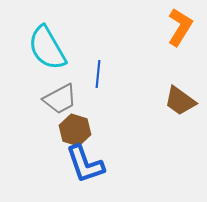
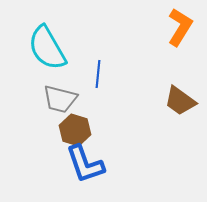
gray trapezoid: rotated 42 degrees clockwise
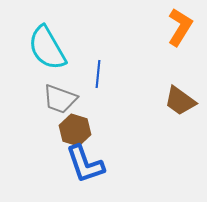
gray trapezoid: rotated 6 degrees clockwise
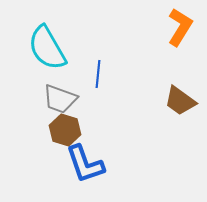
brown hexagon: moved 10 px left
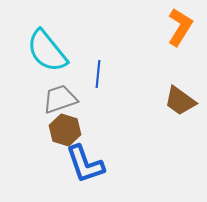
cyan semicircle: moved 3 px down; rotated 9 degrees counterclockwise
gray trapezoid: rotated 141 degrees clockwise
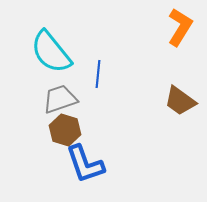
cyan semicircle: moved 4 px right, 1 px down
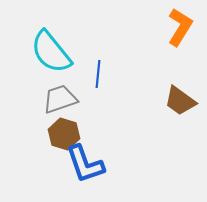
brown hexagon: moved 1 px left, 4 px down
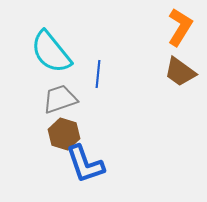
brown trapezoid: moved 29 px up
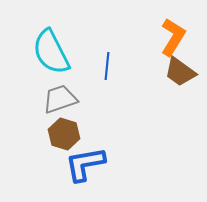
orange L-shape: moved 7 px left, 10 px down
cyan semicircle: rotated 12 degrees clockwise
blue line: moved 9 px right, 8 px up
blue L-shape: rotated 99 degrees clockwise
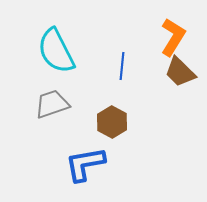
cyan semicircle: moved 5 px right, 1 px up
blue line: moved 15 px right
brown trapezoid: rotated 8 degrees clockwise
gray trapezoid: moved 8 px left, 5 px down
brown hexagon: moved 48 px right, 12 px up; rotated 12 degrees clockwise
